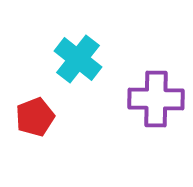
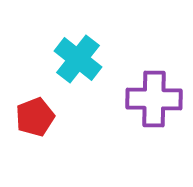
purple cross: moved 2 px left
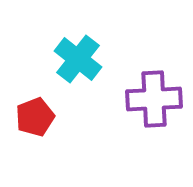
purple cross: rotated 4 degrees counterclockwise
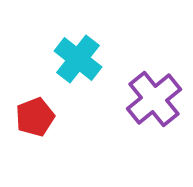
purple cross: rotated 36 degrees counterclockwise
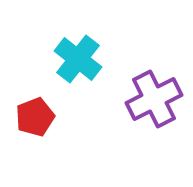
purple cross: rotated 12 degrees clockwise
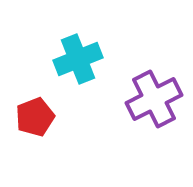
cyan cross: rotated 30 degrees clockwise
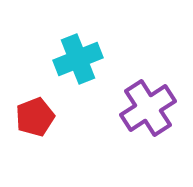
purple cross: moved 6 px left, 9 px down; rotated 6 degrees counterclockwise
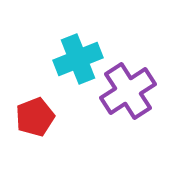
purple cross: moved 20 px left, 17 px up
